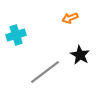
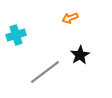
black star: rotated 12 degrees clockwise
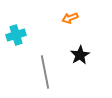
gray line: rotated 64 degrees counterclockwise
